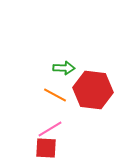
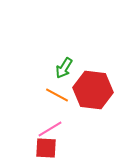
green arrow: rotated 120 degrees clockwise
orange line: moved 2 px right
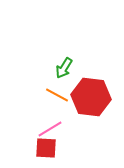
red hexagon: moved 2 px left, 7 px down
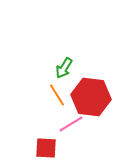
orange line: rotated 30 degrees clockwise
pink line: moved 21 px right, 5 px up
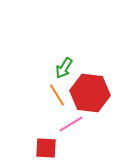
red hexagon: moved 1 px left, 4 px up
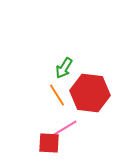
pink line: moved 6 px left, 4 px down
red square: moved 3 px right, 5 px up
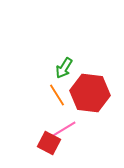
pink line: moved 1 px left, 1 px down
red square: rotated 25 degrees clockwise
